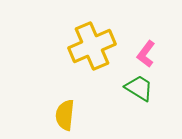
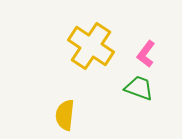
yellow cross: moved 1 px left; rotated 33 degrees counterclockwise
green trapezoid: rotated 12 degrees counterclockwise
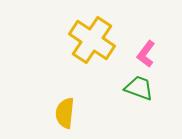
yellow cross: moved 1 px right, 6 px up
yellow semicircle: moved 2 px up
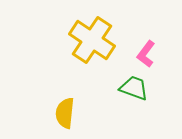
green trapezoid: moved 5 px left
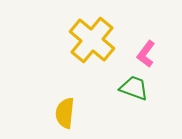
yellow cross: rotated 6 degrees clockwise
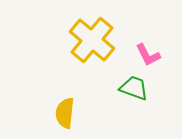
pink L-shape: moved 2 px right, 1 px down; rotated 64 degrees counterclockwise
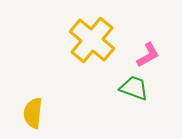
pink L-shape: rotated 92 degrees counterclockwise
yellow semicircle: moved 32 px left
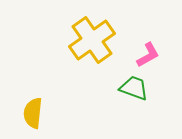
yellow cross: rotated 15 degrees clockwise
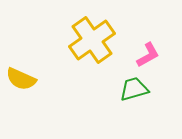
green trapezoid: moved 1 px down; rotated 36 degrees counterclockwise
yellow semicircle: moved 12 px left, 34 px up; rotated 72 degrees counterclockwise
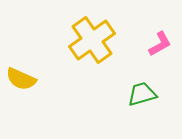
pink L-shape: moved 12 px right, 11 px up
green trapezoid: moved 8 px right, 5 px down
